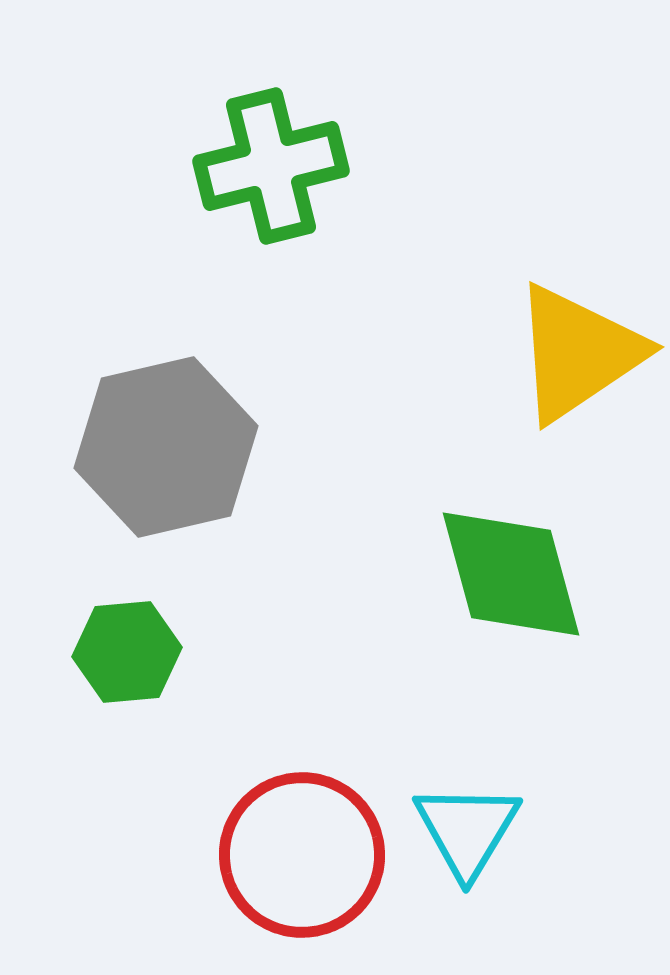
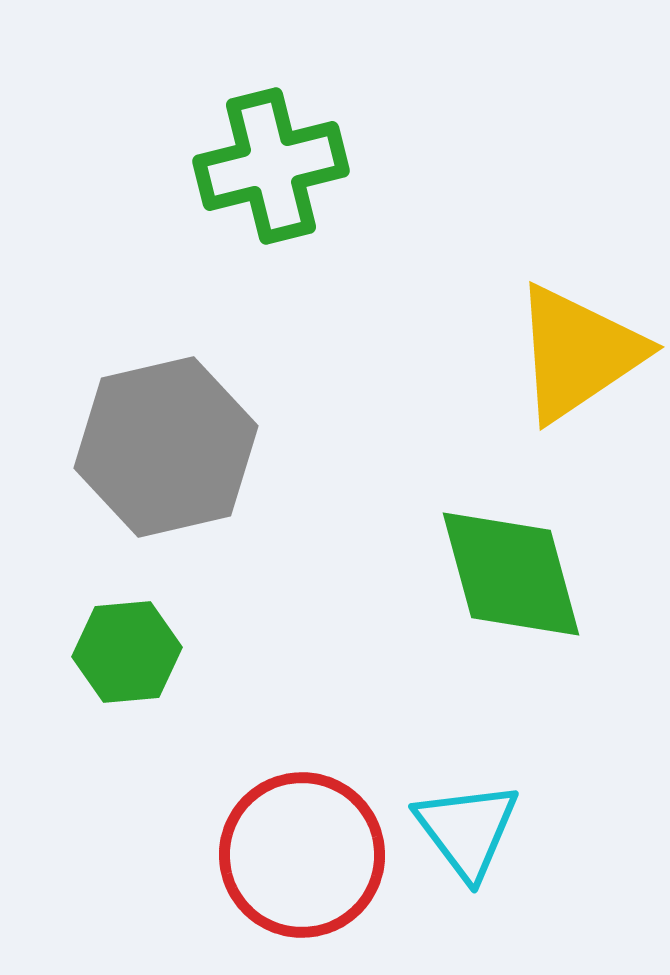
cyan triangle: rotated 8 degrees counterclockwise
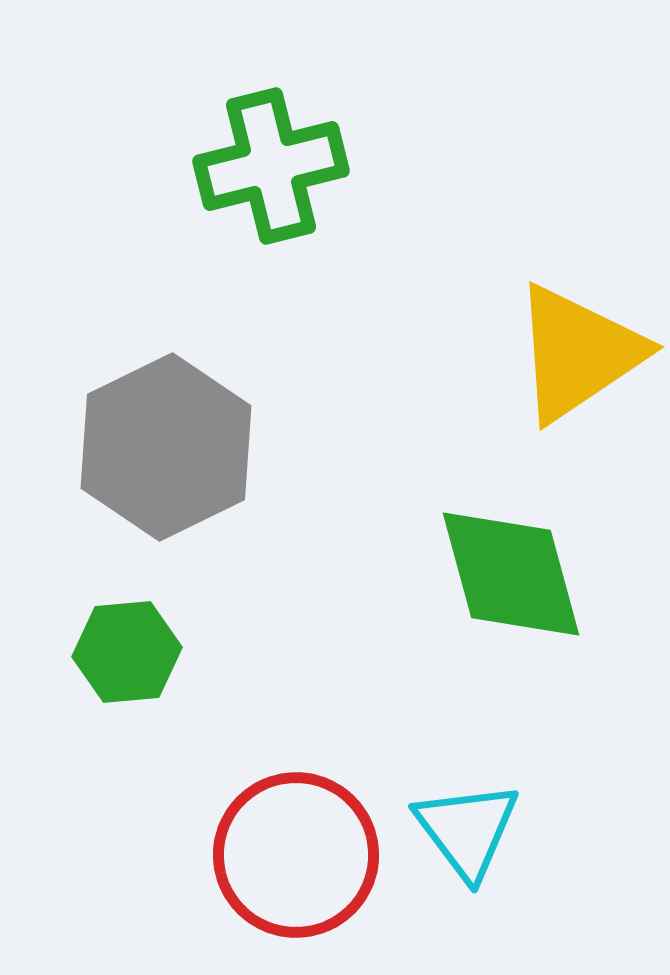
gray hexagon: rotated 13 degrees counterclockwise
red circle: moved 6 px left
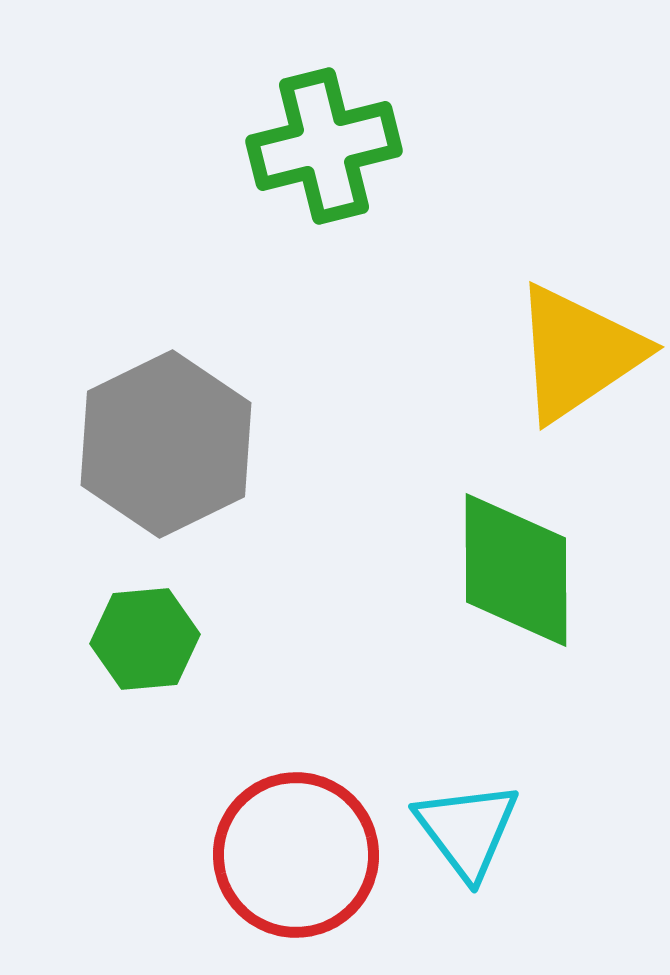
green cross: moved 53 px right, 20 px up
gray hexagon: moved 3 px up
green diamond: moved 5 px right, 4 px up; rotated 15 degrees clockwise
green hexagon: moved 18 px right, 13 px up
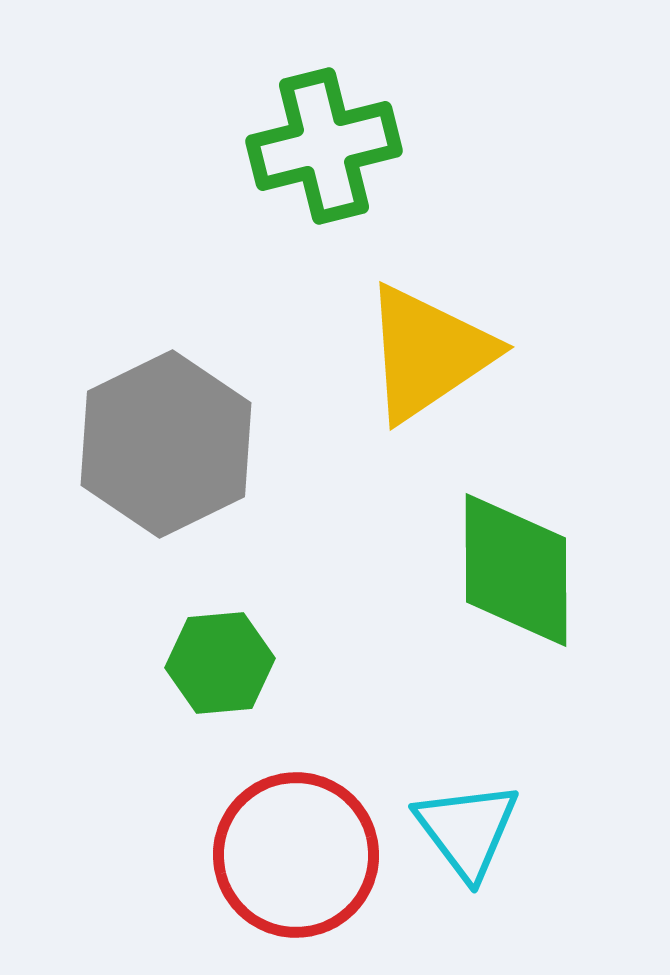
yellow triangle: moved 150 px left
green hexagon: moved 75 px right, 24 px down
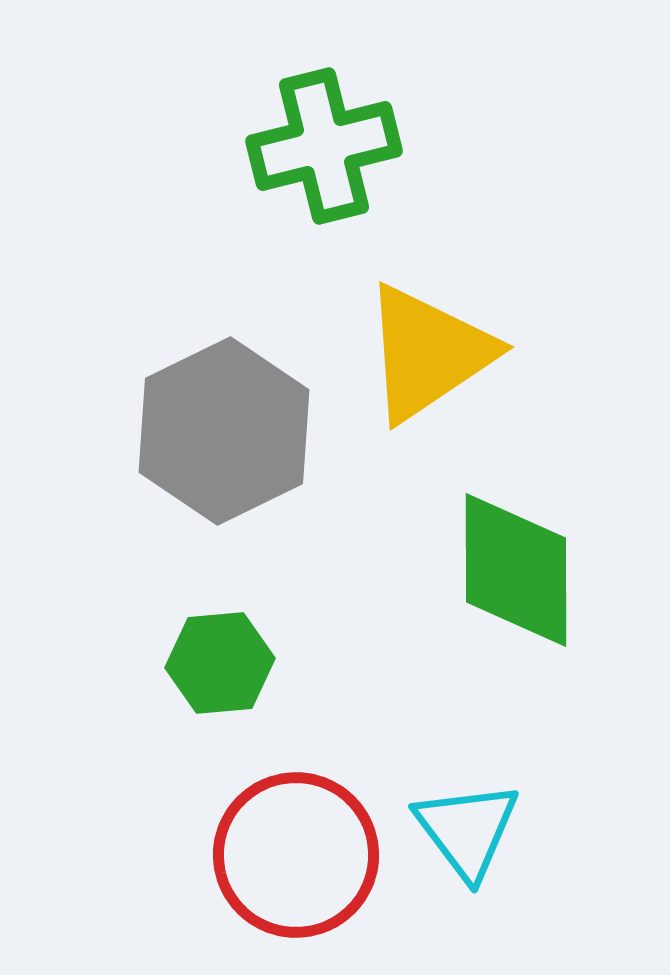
gray hexagon: moved 58 px right, 13 px up
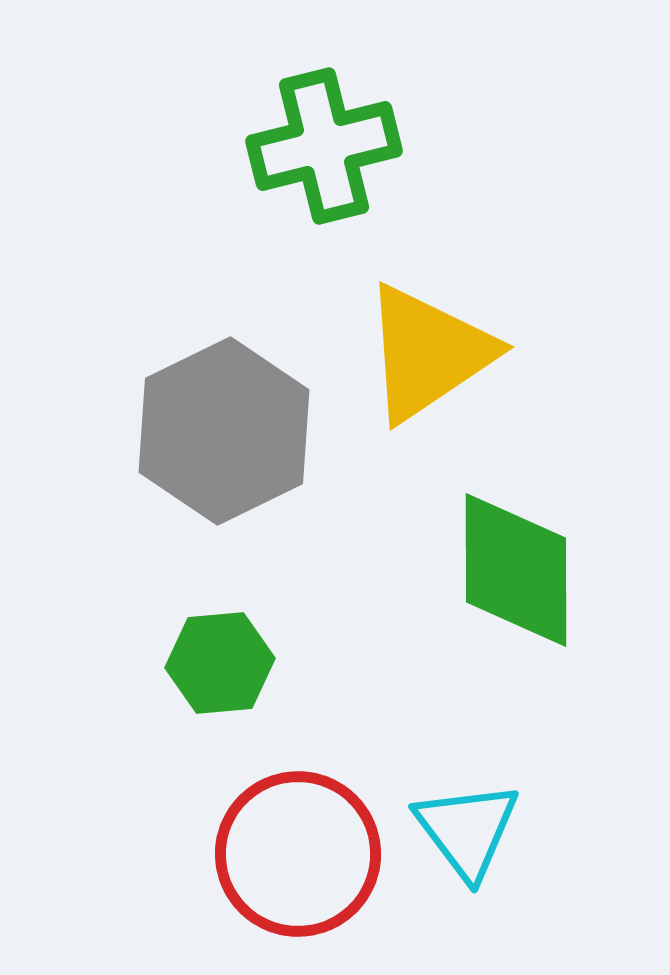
red circle: moved 2 px right, 1 px up
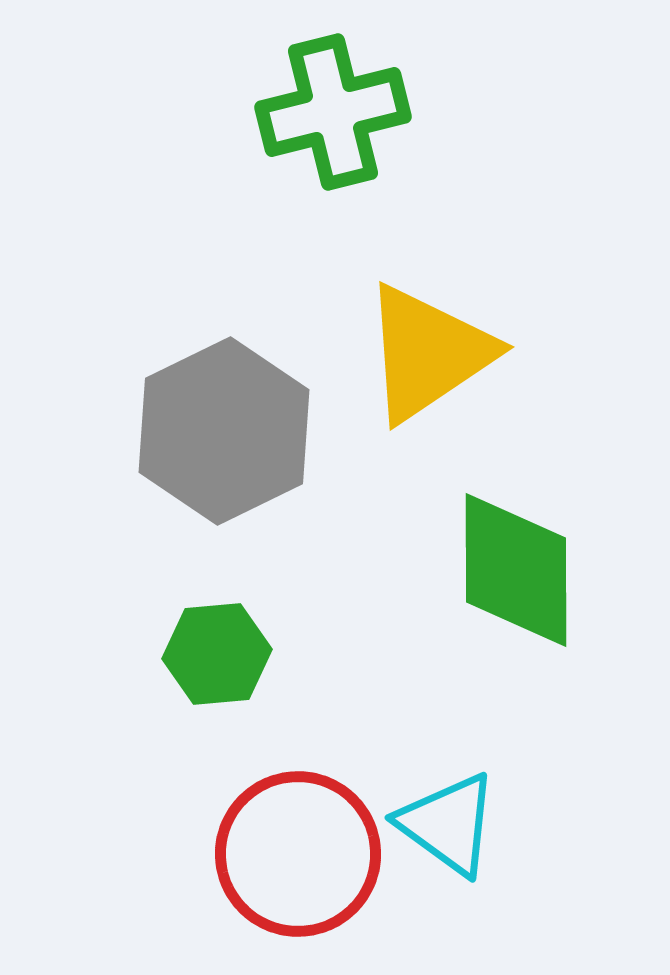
green cross: moved 9 px right, 34 px up
green hexagon: moved 3 px left, 9 px up
cyan triangle: moved 19 px left, 6 px up; rotated 17 degrees counterclockwise
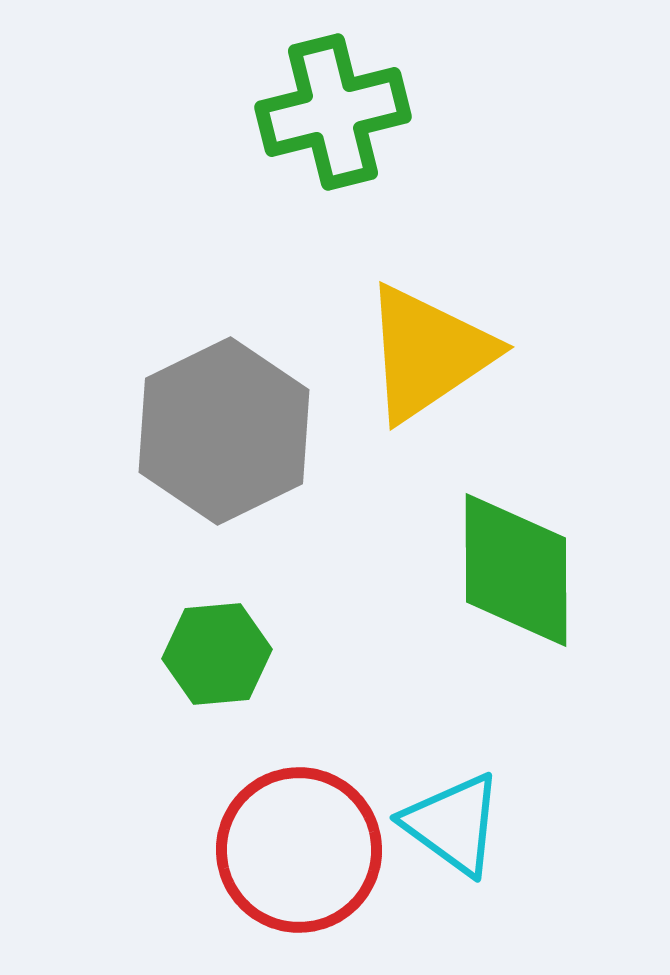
cyan triangle: moved 5 px right
red circle: moved 1 px right, 4 px up
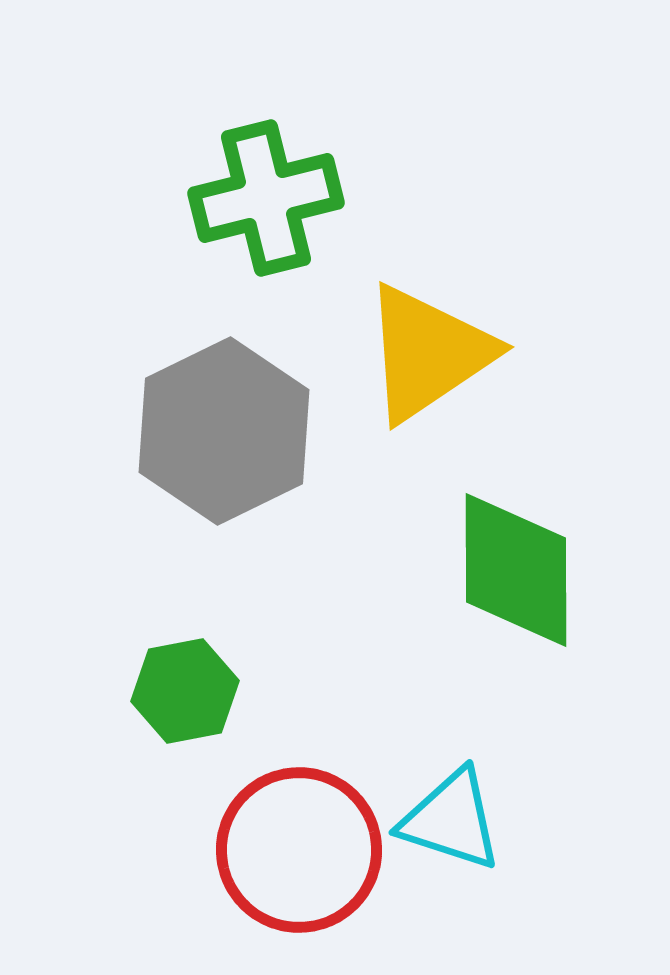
green cross: moved 67 px left, 86 px down
green hexagon: moved 32 px left, 37 px down; rotated 6 degrees counterclockwise
cyan triangle: moved 2 px left, 4 px up; rotated 18 degrees counterclockwise
